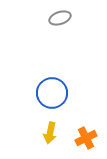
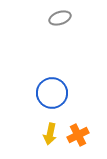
yellow arrow: moved 1 px down
orange cross: moved 8 px left, 3 px up
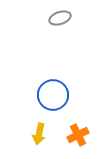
blue circle: moved 1 px right, 2 px down
yellow arrow: moved 11 px left
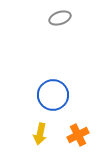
yellow arrow: moved 1 px right
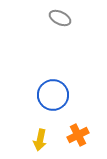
gray ellipse: rotated 45 degrees clockwise
yellow arrow: moved 6 px down
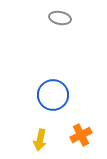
gray ellipse: rotated 15 degrees counterclockwise
orange cross: moved 3 px right
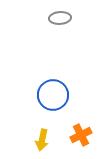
gray ellipse: rotated 15 degrees counterclockwise
yellow arrow: moved 2 px right
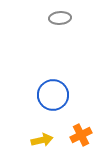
yellow arrow: rotated 115 degrees counterclockwise
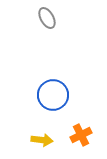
gray ellipse: moved 13 px left; rotated 65 degrees clockwise
yellow arrow: rotated 20 degrees clockwise
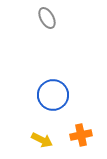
orange cross: rotated 15 degrees clockwise
yellow arrow: rotated 20 degrees clockwise
